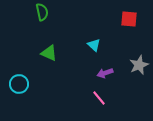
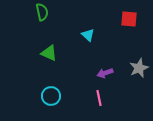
cyan triangle: moved 6 px left, 10 px up
gray star: moved 3 px down
cyan circle: moved 32 px right, 12 px down
pink line: rotated 28 degrees clockwise
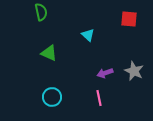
green semicircle: moved 1 px left
gray star: moved 5 px left, 3 px down; rotated 24 degrees counterclockwise
cyan circle: moved 1 px right, 1 px down
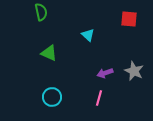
pink line: rotated 28 degrees clockwise
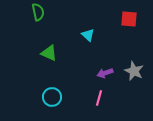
green semicircle: moved 3 px left
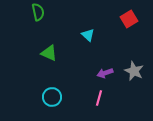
red square: rotated 36 degrees counterclockwise
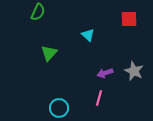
green semicircle: rotated 36 degrees clockwise
red square: rotated 30 degrees clockwise
green triangle: rotated 48 degrees clockwise
cyan circle: moved 7 px right, 11 px down
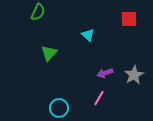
gray star: moved 4 px down; rotated 18 degrees clockwise
pink line: rotated 14 degrees clockwise
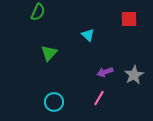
purple arrow: moved 1 px up
cyan circle: moved 5 px left, 6 px up
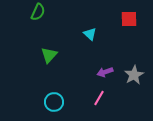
cyan triangle: moved 2 px right, 1 px up
green triangle: moved 2 px down
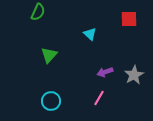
cyan circle: moved 3 px left, 1 px up
